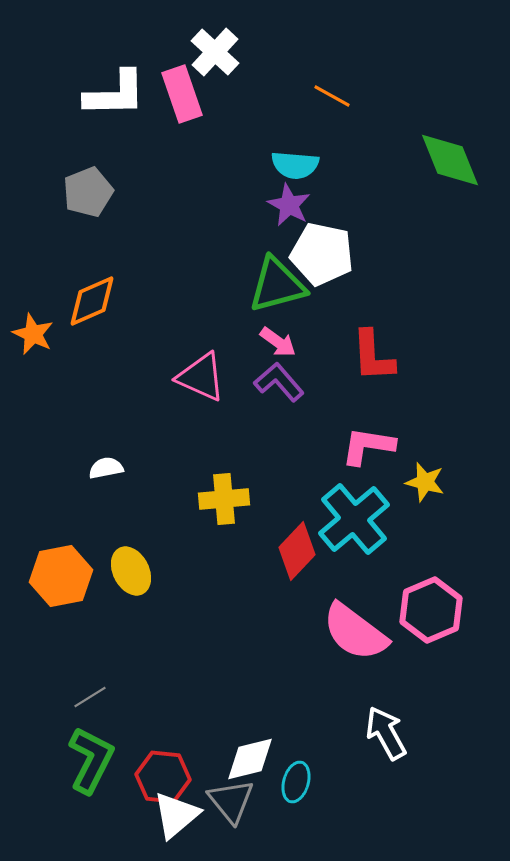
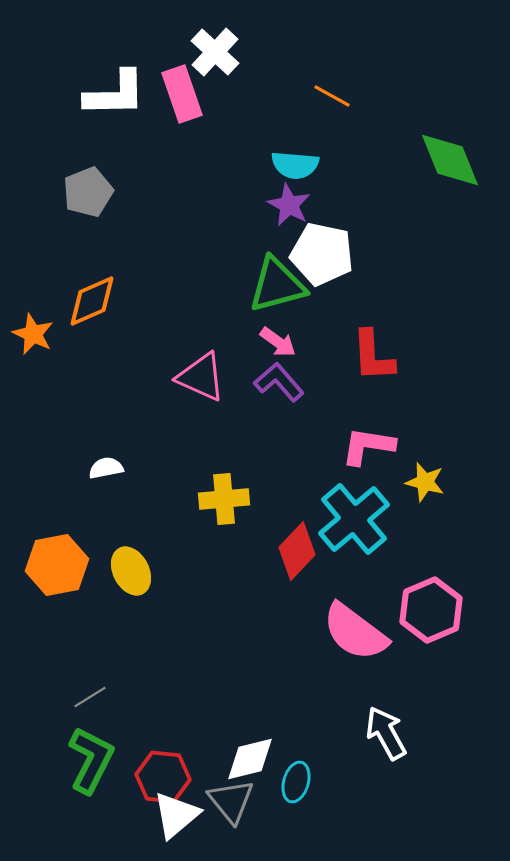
orange hexagon: moved 4 px left, 11 px up
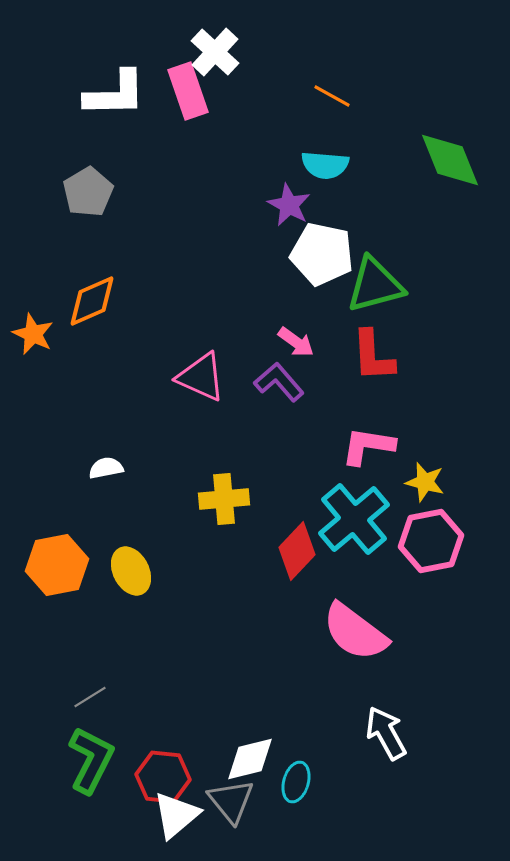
pink rectangle: moved 6 px right, 3 px up
cyan semicircle: moved 30 px right
gray pentagon: rotated 9 degrees counterclockwise
green triangle: moved 98 px right
pink arrow: moved 18 px right
pink hexagon: moved 69 px up; rotated 12 degrees clockwise
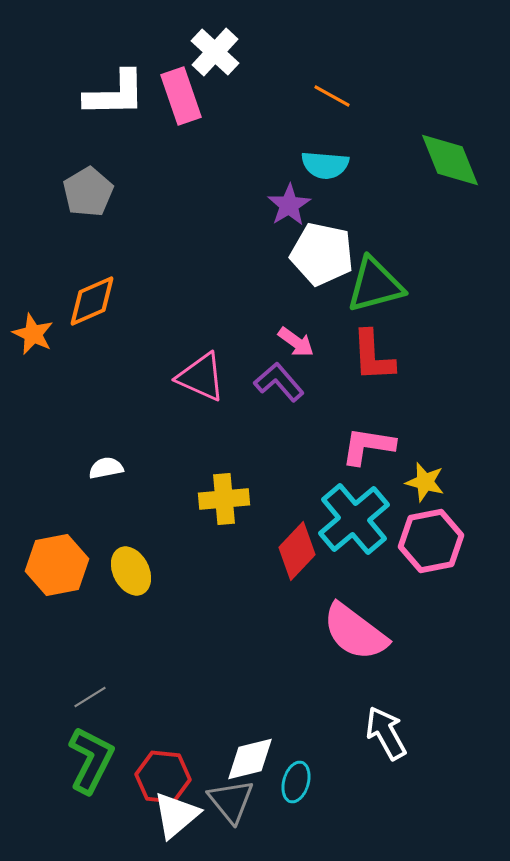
pink rectangle: moved 7 px left, 5 px down
purple star: rotated 12 degrees clockwise
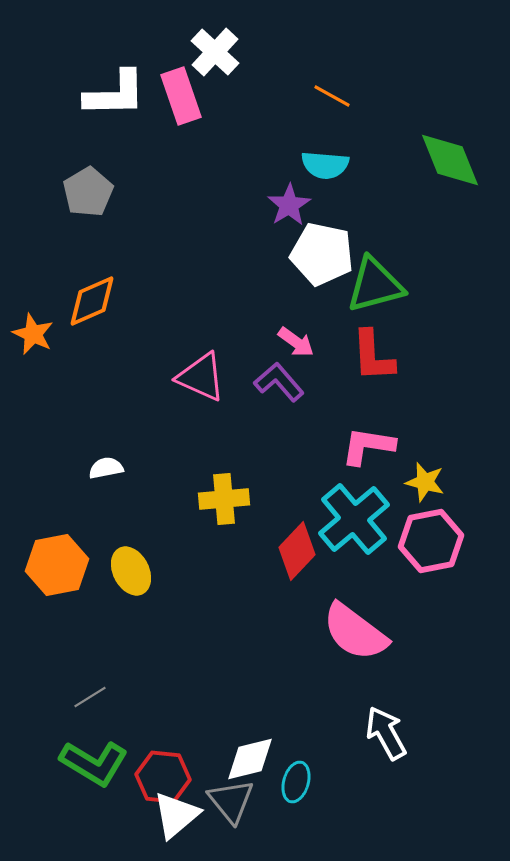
green L-shape: moved 3 px right, 3 px down; rotated 94 degrees clockwise
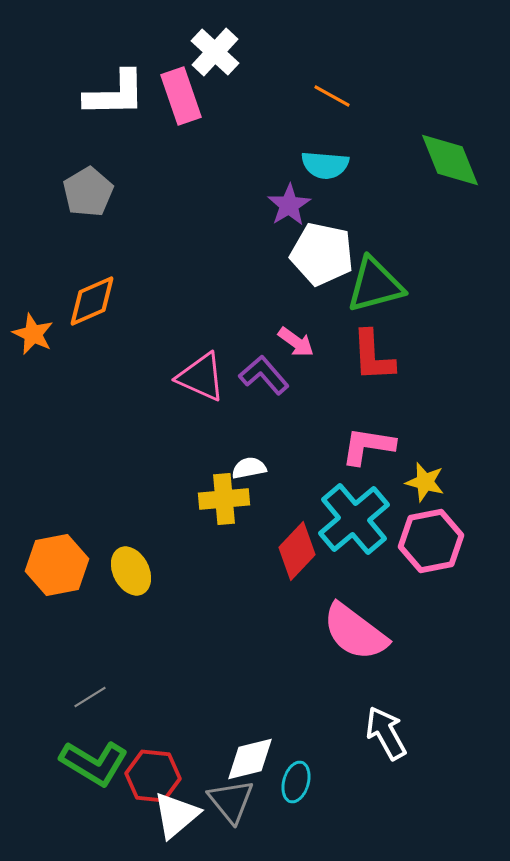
purple L-shape: moved 15 px left, 7 px up
white semicircle: moved 143 px right
red hexagon: moved 10 px left, 1 px up
